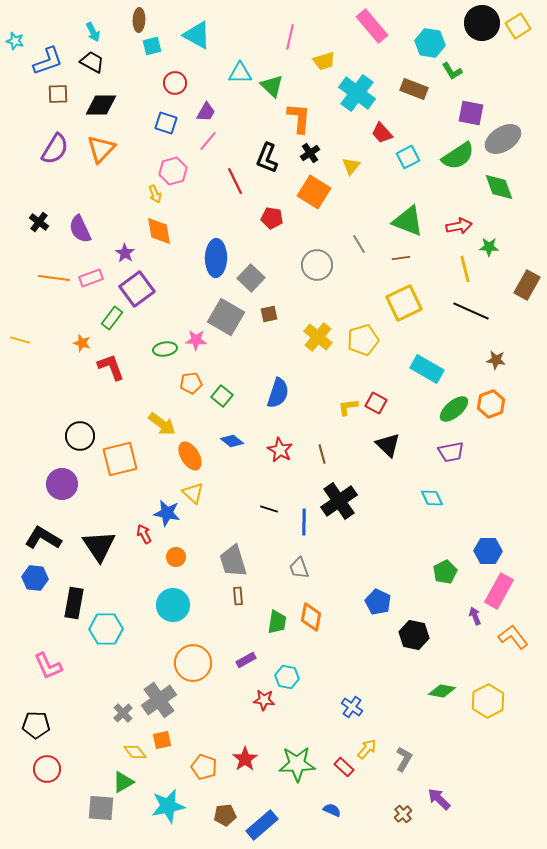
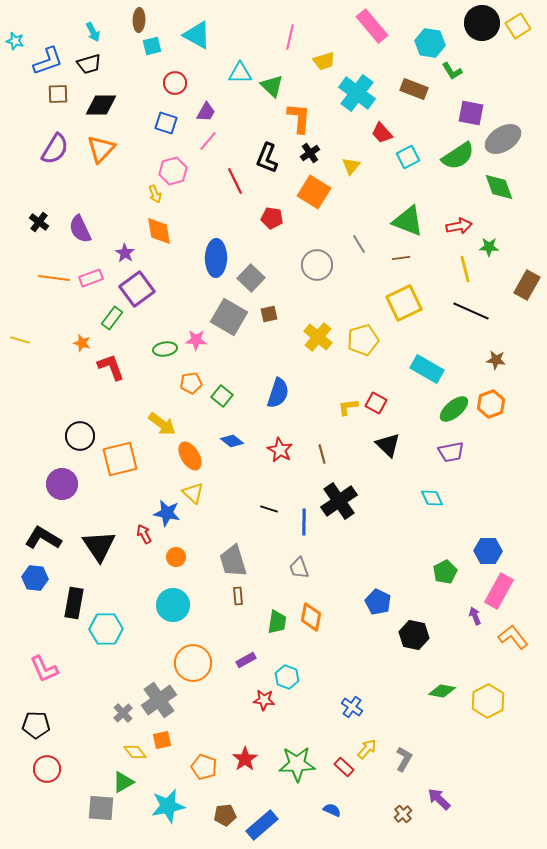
black trapezoid at (92, 62): moved 3 px left, 2 px down; rotated 135 degrees clockwise
gray square at (226, 317): moved 3 px right
pink L-shape at (48, 666): moved 4 px left, 3 px down
cyan hexagon at (287, 677): rotated 10 degrees clockwise
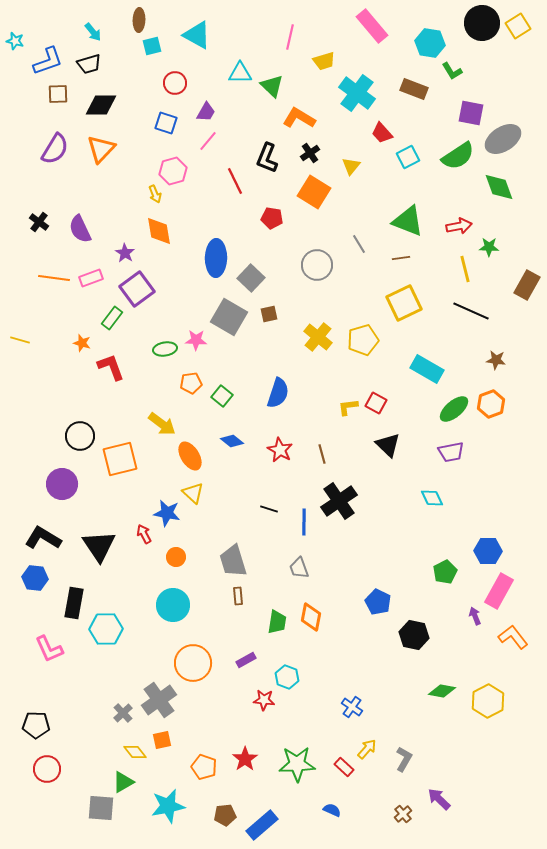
cyan arrow at (93, 32): rotated 12 degrees counterclockwise
orange L-shape at (299, 118): rotated 64 degrees counterclockwise
pink L-shape at (44, 669): moved 5 px right, 20 px up
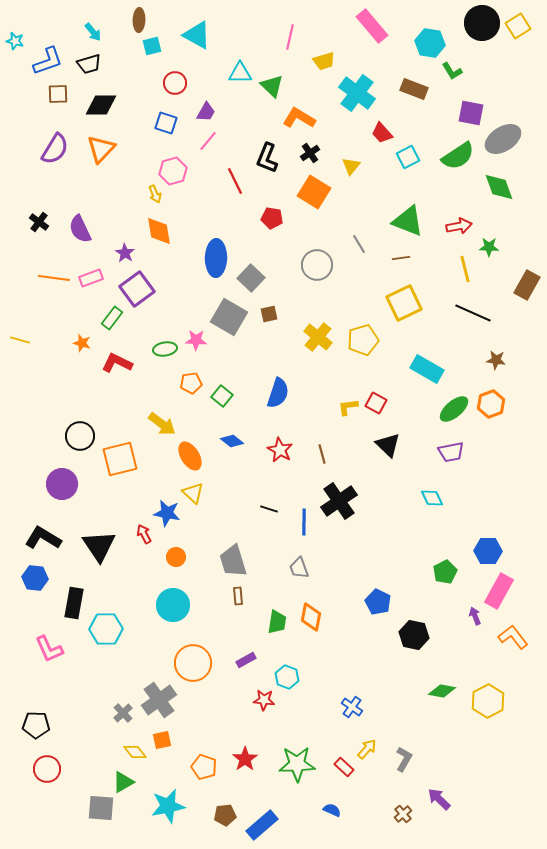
black line at (471, 311): moved 2 px right, 2 px down
red L-shape at (111, 367): moved 6 px right, 4 px up; rotated 44 degrees counterclockwise
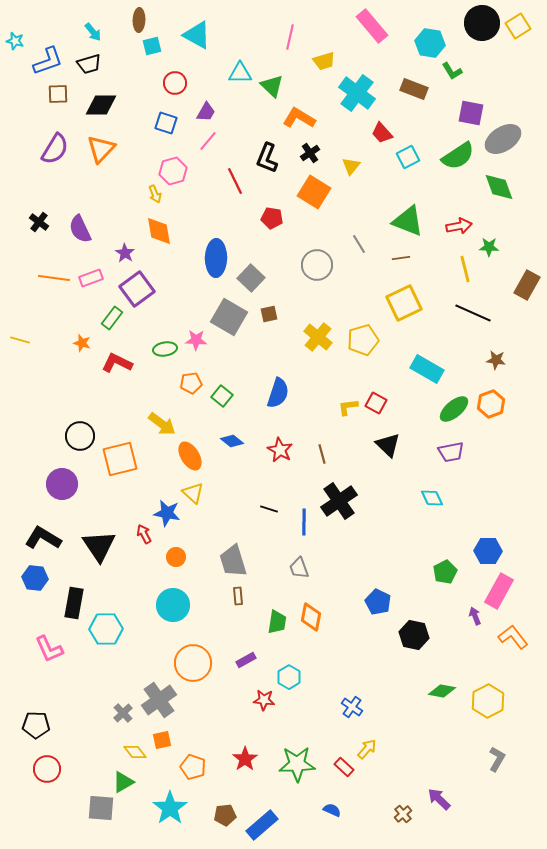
cyan hexagon at (287, 677): moved 2 px right; rotated 10 degrees clockwise
gray L-shape at (404, 759): moved 93 px right
orange pentagon at (204, 767): moved 11 px left
cyan star at (168, 806): moved 2 px right, 2 px down; rotated 24 degrees counterclockwise
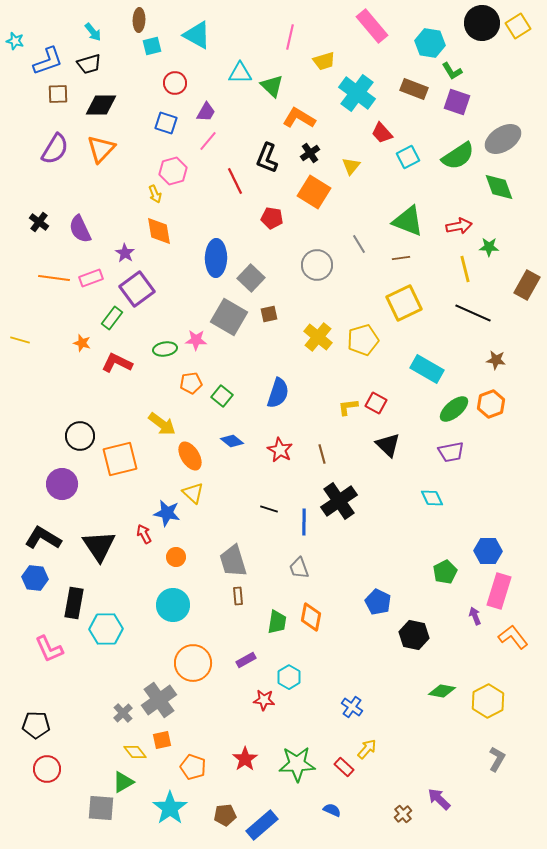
purple square at (471, 113): moved 14 px left, 11 px up; rotated 8 degrees clockwise
pink rectangle at (499, 591): rotated 12 degrees counterclockwise
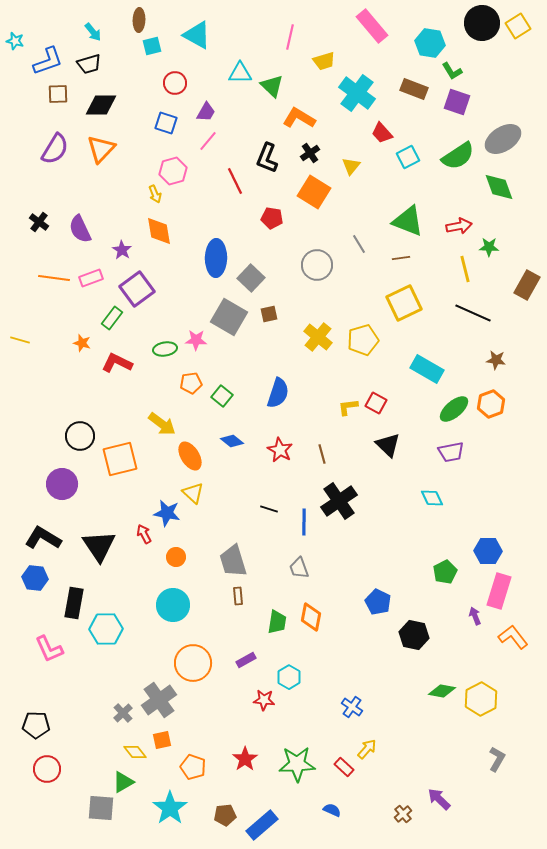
purple star at (125, 253): moved 3 px left, 3 px up
yellow hexagon at (488, 701): moved 7 px left, 2 px up
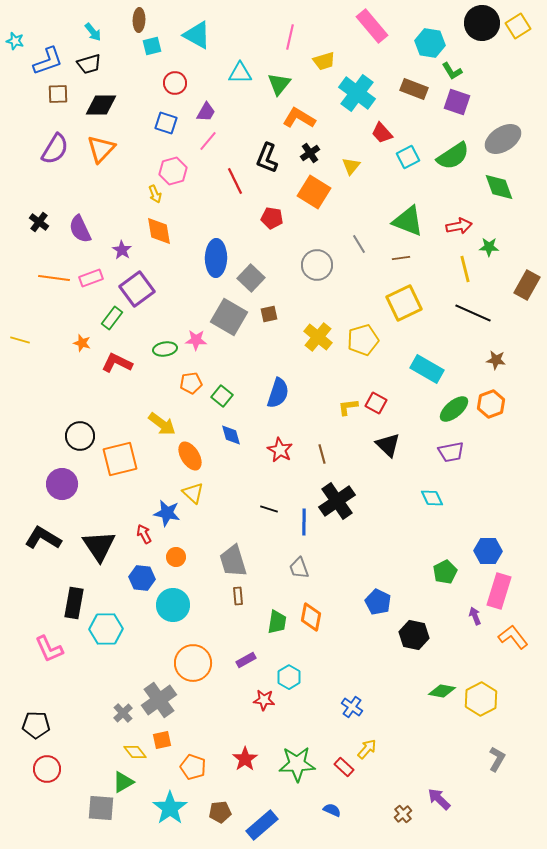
green triangle at (272, 86): moved 7 px right, 2 px up; rotated 25 degrees clockwise
green semicircle at (458, 156): moved 5 px left
blue diamond at (232, 441): moved 1 px left, 6 px up; rotated 35 degrees clockwise
black cross at (339, 501): moved 2 px left
blue hexagon at (35, 578): moved 107 px right
brown pentagon at (225, 815): moved 5 px left, 3 px up
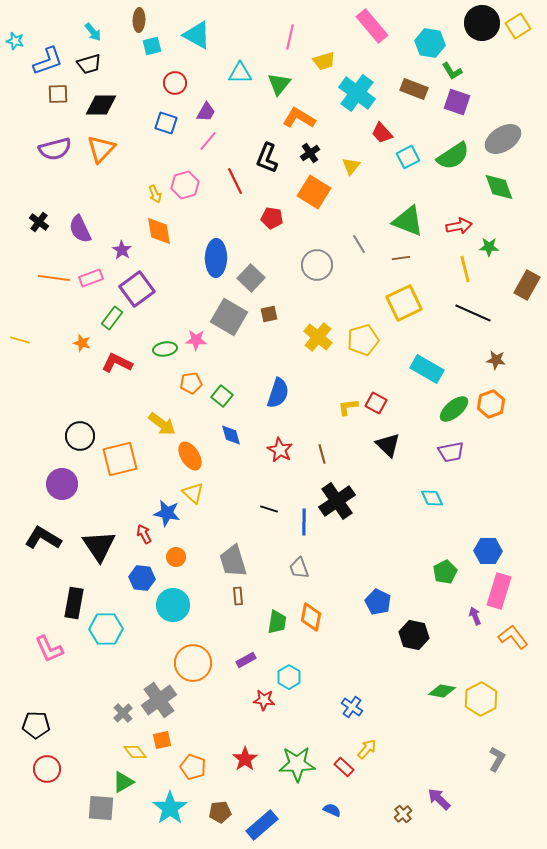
purple semicircle at (55, 149): rotated 44 degrees clockwise
pink hexagon at (173, 171): moved 12 px right, 14 px down
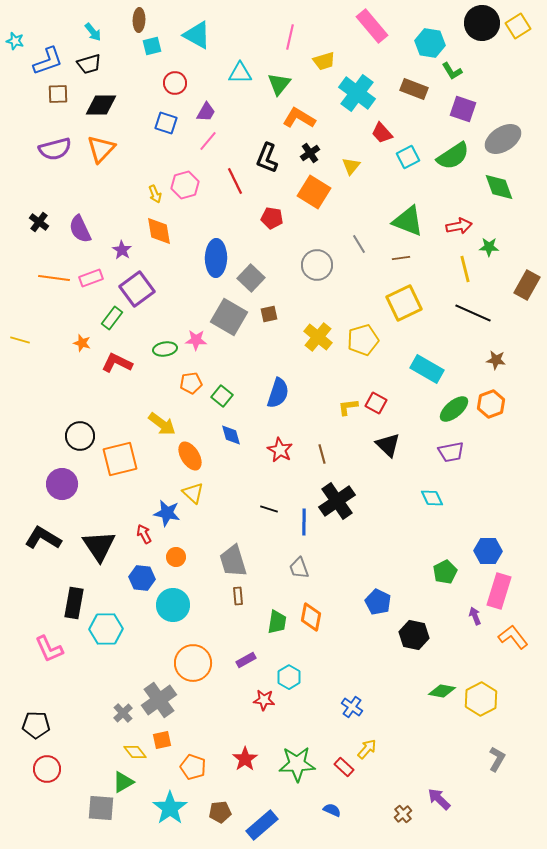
purple square at (457, 102): moved 6 px right, 7 px down
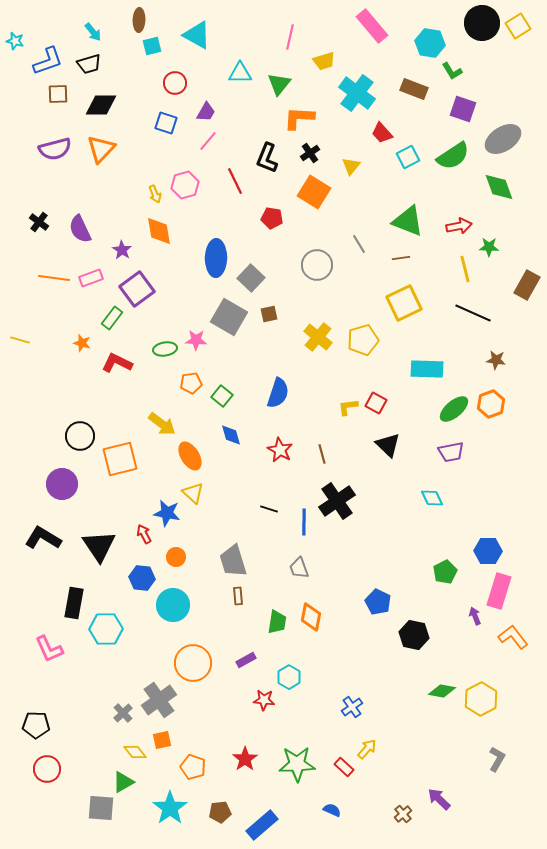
orange L-shape at (299, 118): rotated 28 degrees counterclockwise
cyan rectangle at (427, 369): rotated 28 degrees counterclockwise
blue cross at (352, 707): rotated 20 degrees clockwise
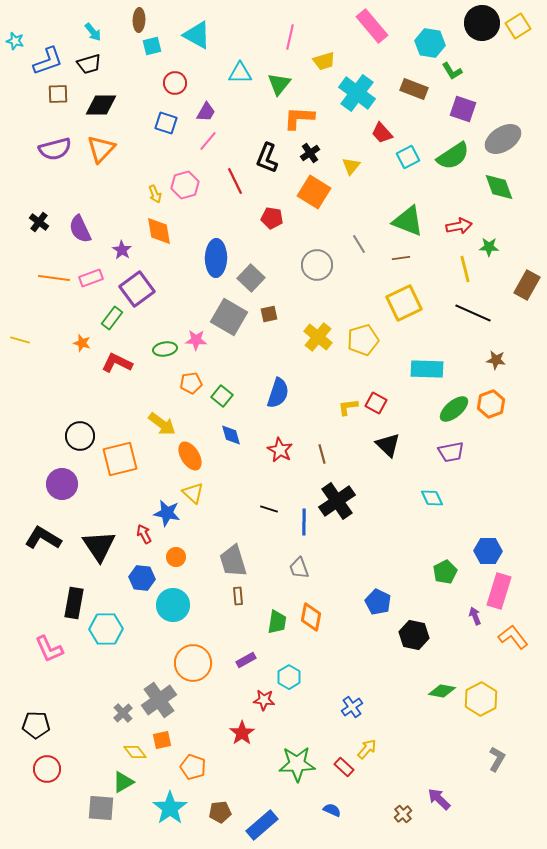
red star at (245, 759): moved 3 px left, 26 px up
